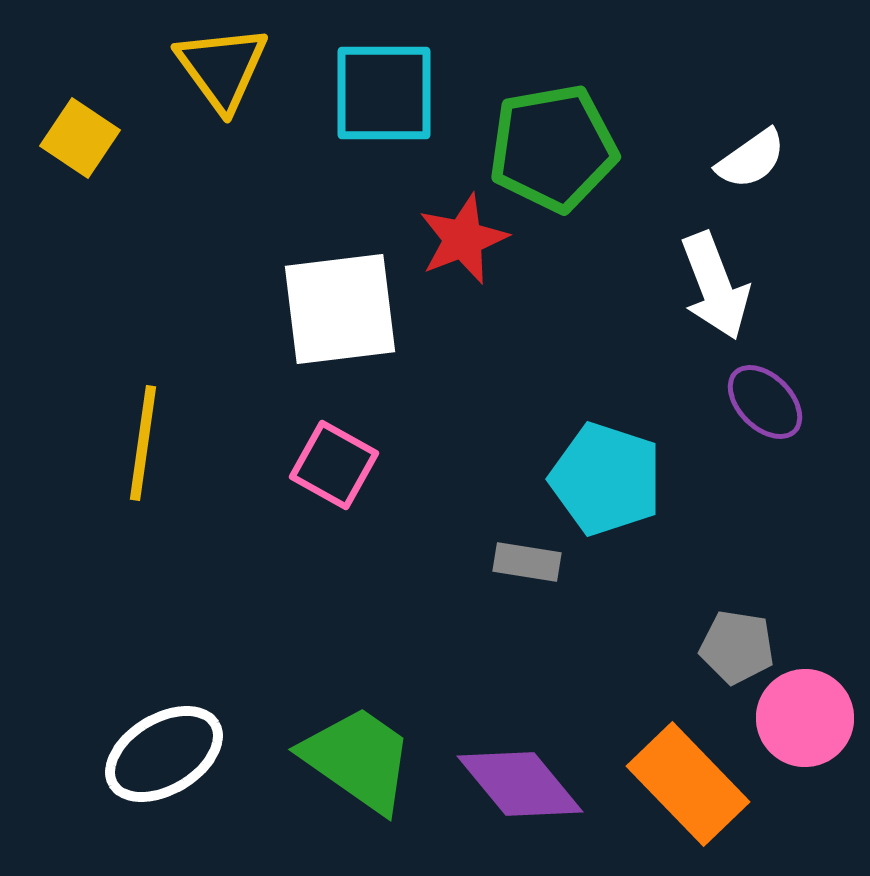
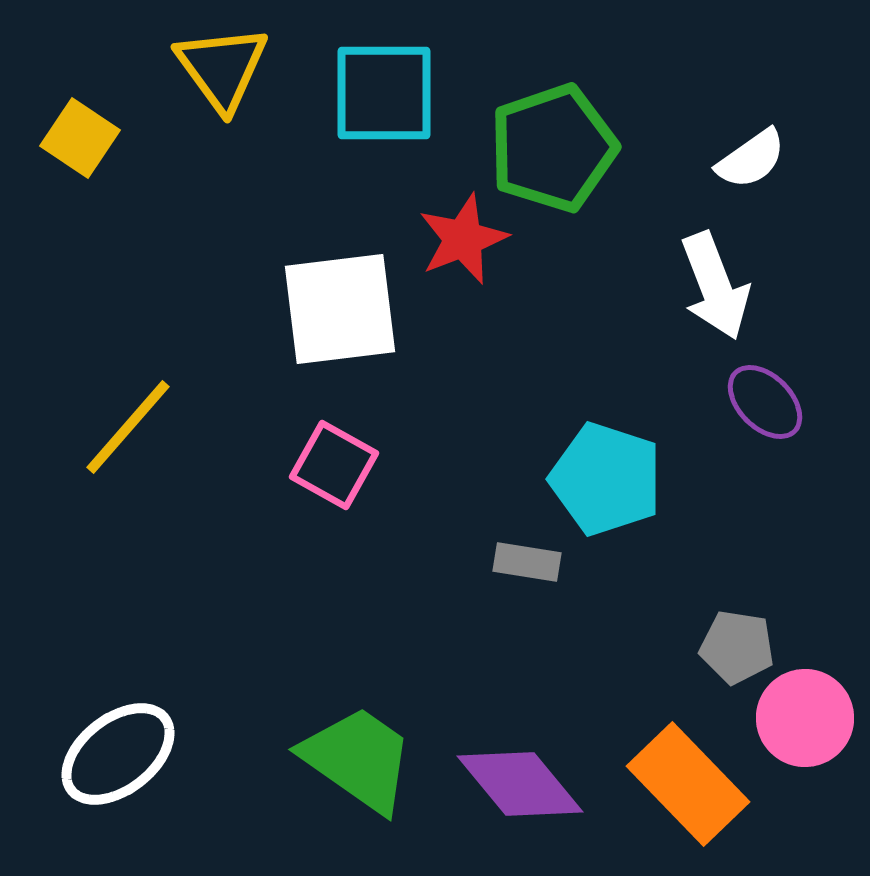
green pentagon: rotated 9 degrees counterclockwise
yellow line: moved 15 px left, 16 px up; rotated 33 degrees clockwise
white ellipse: moved 46 px left; rotated 7 degrees counterclockwise
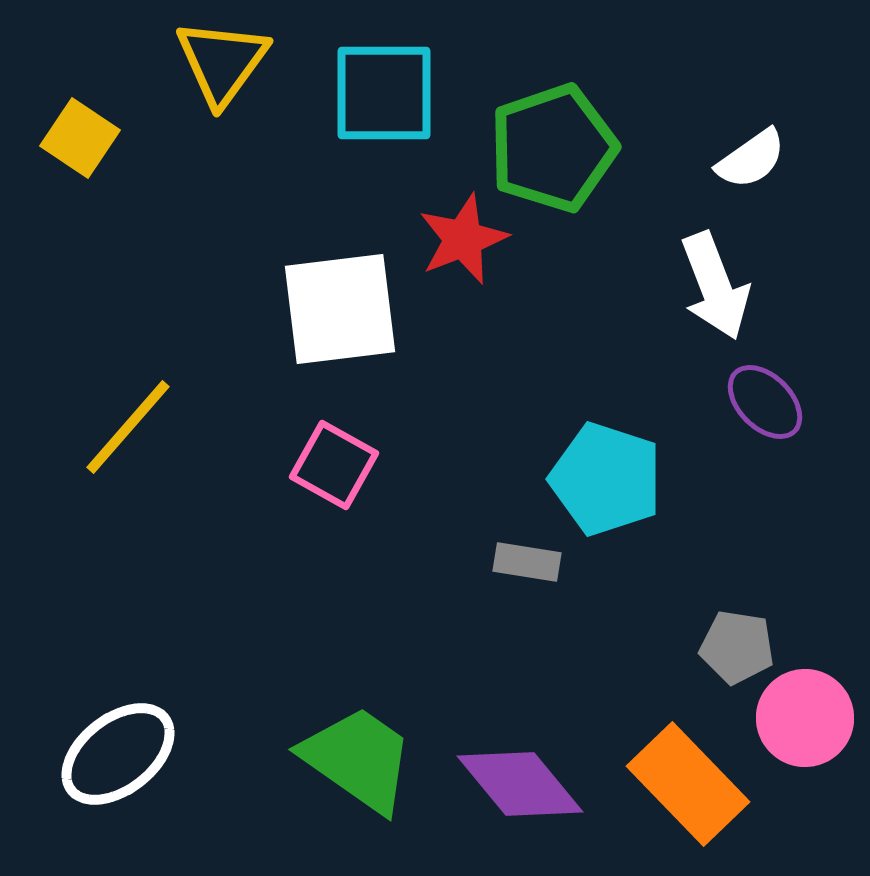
yellow triangle: moved 6 px up; rotated 12 degrees clockwise
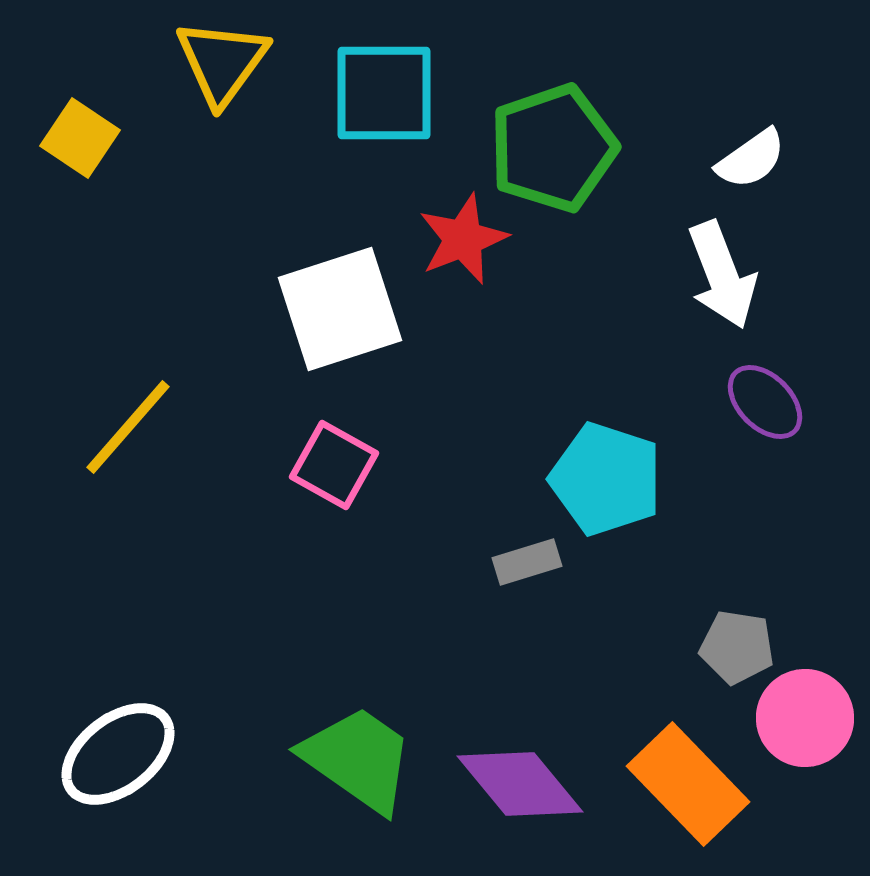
white arrow: moved 7 px right, 11 px up
white square: rotated 11 degrees counterclockwise
gray rectangle: rotated 26 degrees counterclockwise
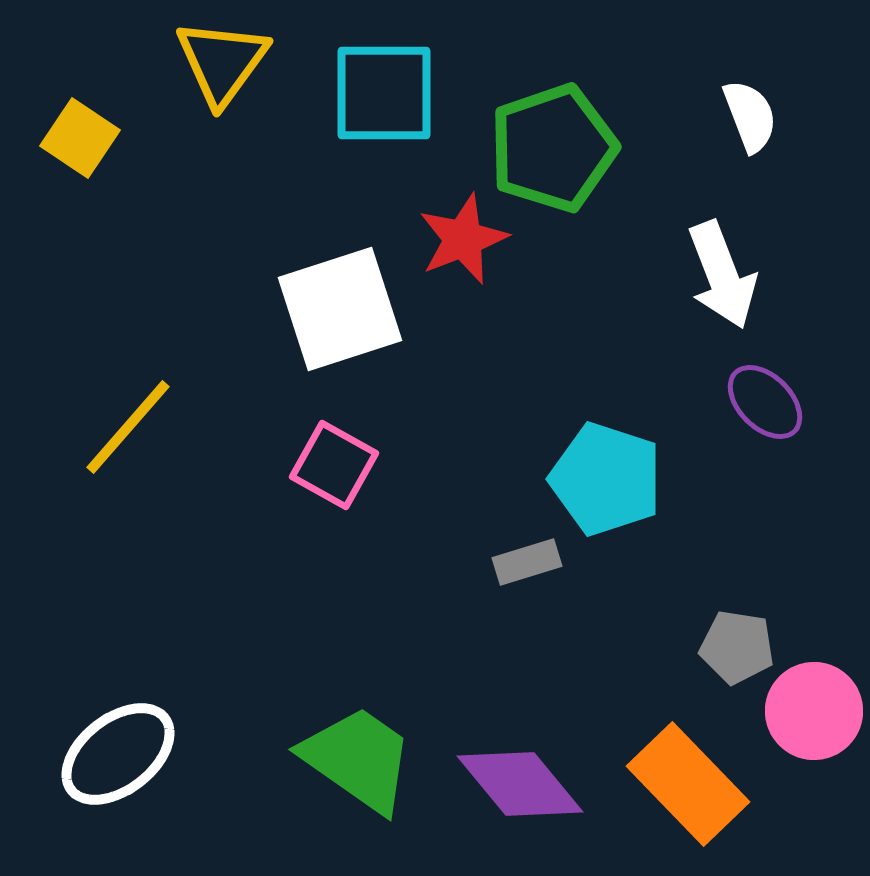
white semicircle: moved 1 px left, 43 px up; rotated 76 degrees counterclockwise
pink circle: moved 9 px right, 7 px up
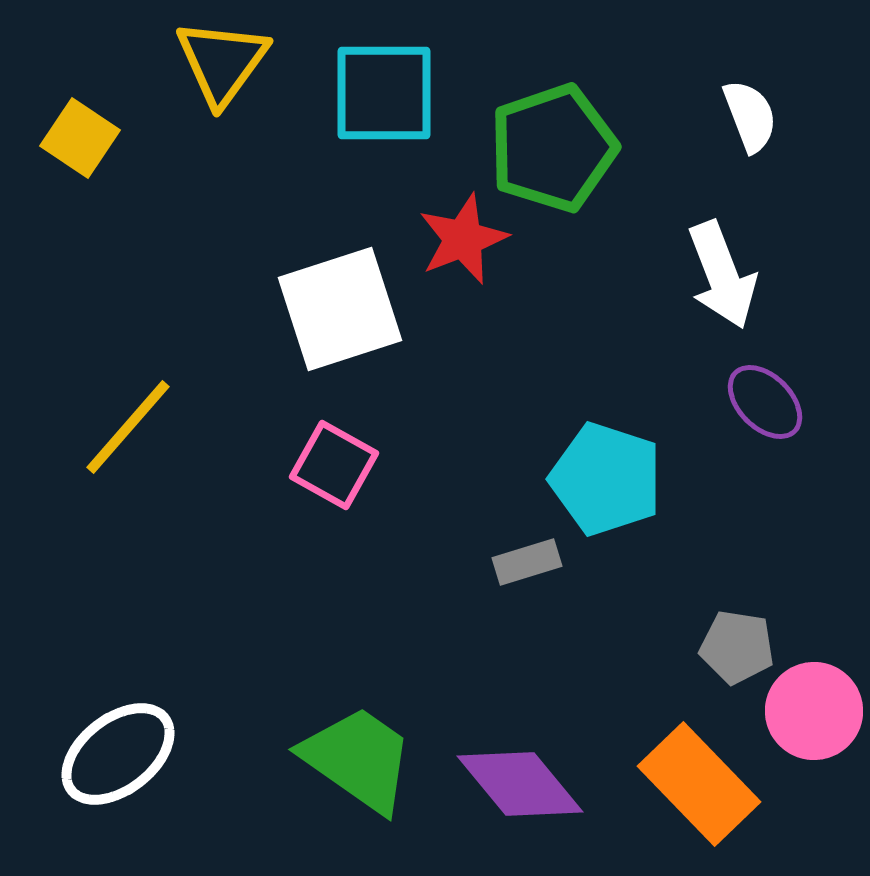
orange rectangle: moved 11 px right
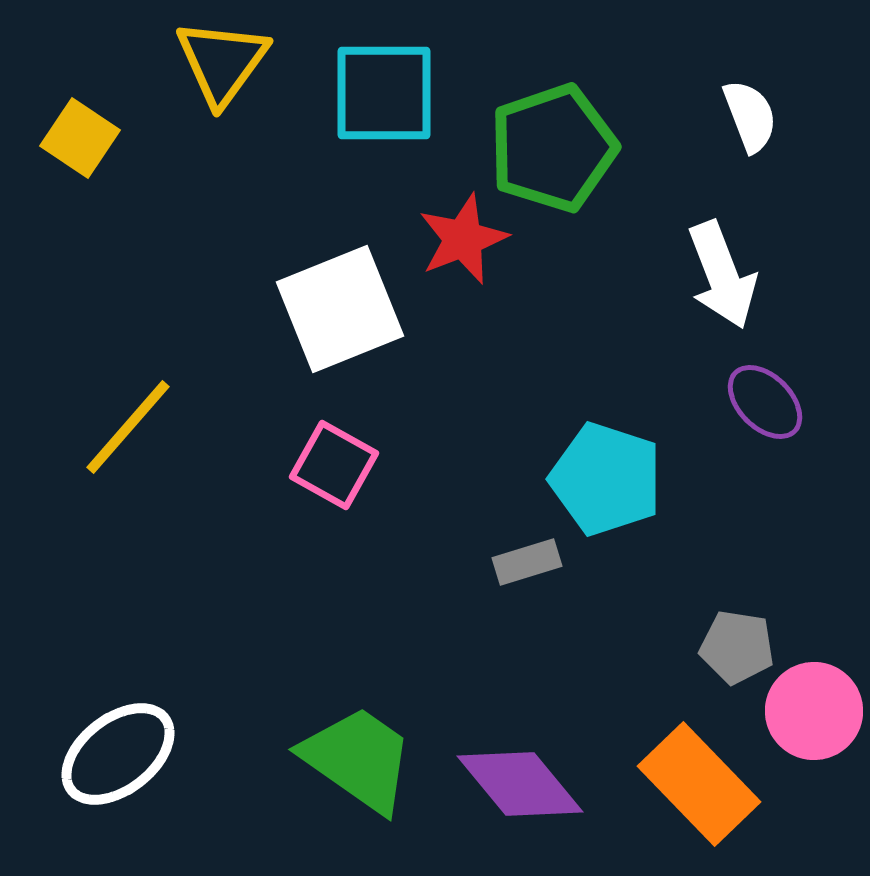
white square: rotated 4 degrees counterclockwise
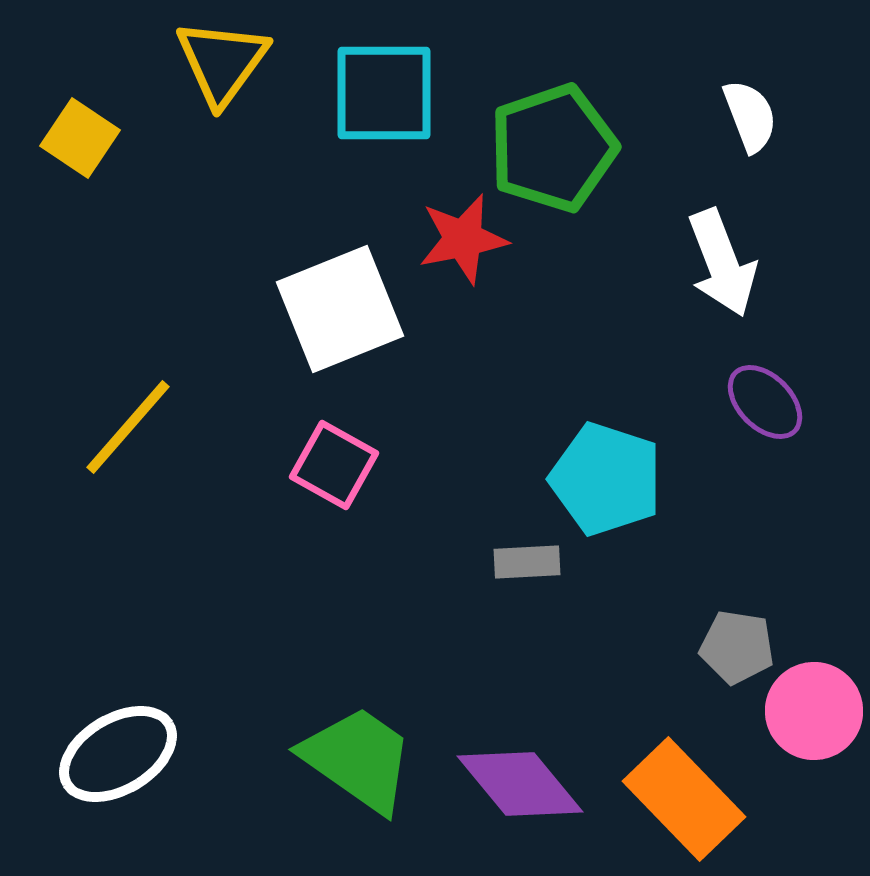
red star: rotated 10 degrees clockwise
white arrow: moved 12 px up
gray rectangle: rotated 14 degrees clockwise
white ellipse: rotated 7 degrees clockwise
orange rectangle: moved 15 px left, 15 px down
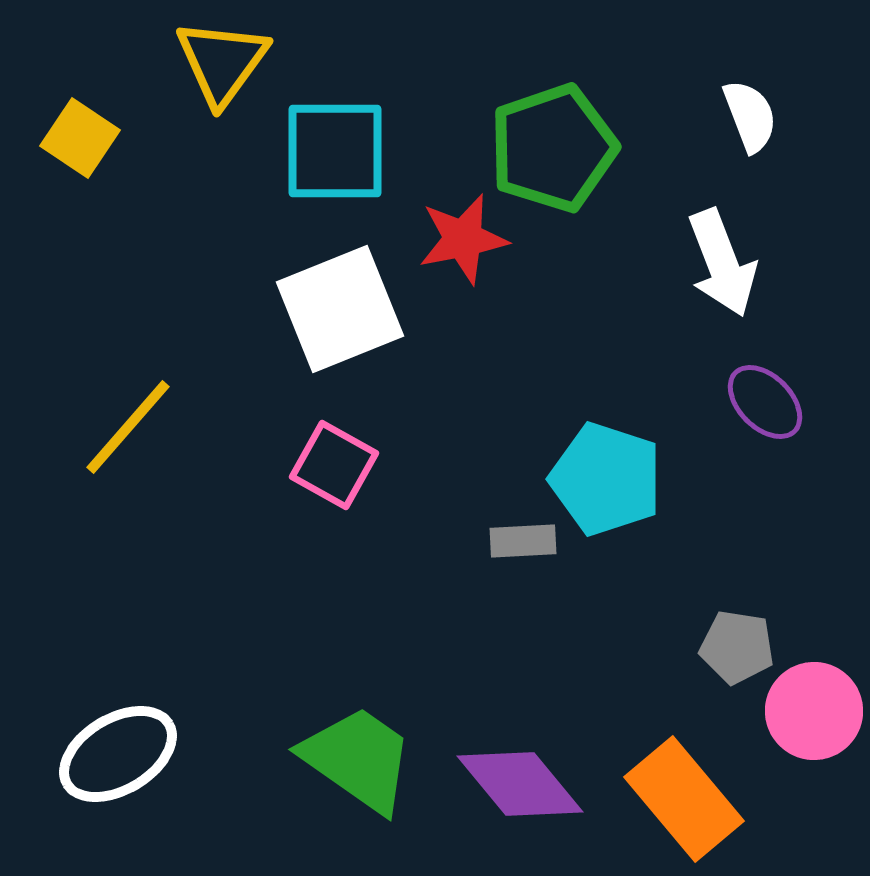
cyan square: moved 49 px left, 58 px down
gray rectangle: moved 4 px left, 21 px up
orange rectangle: rotated 4 degrees clockwise
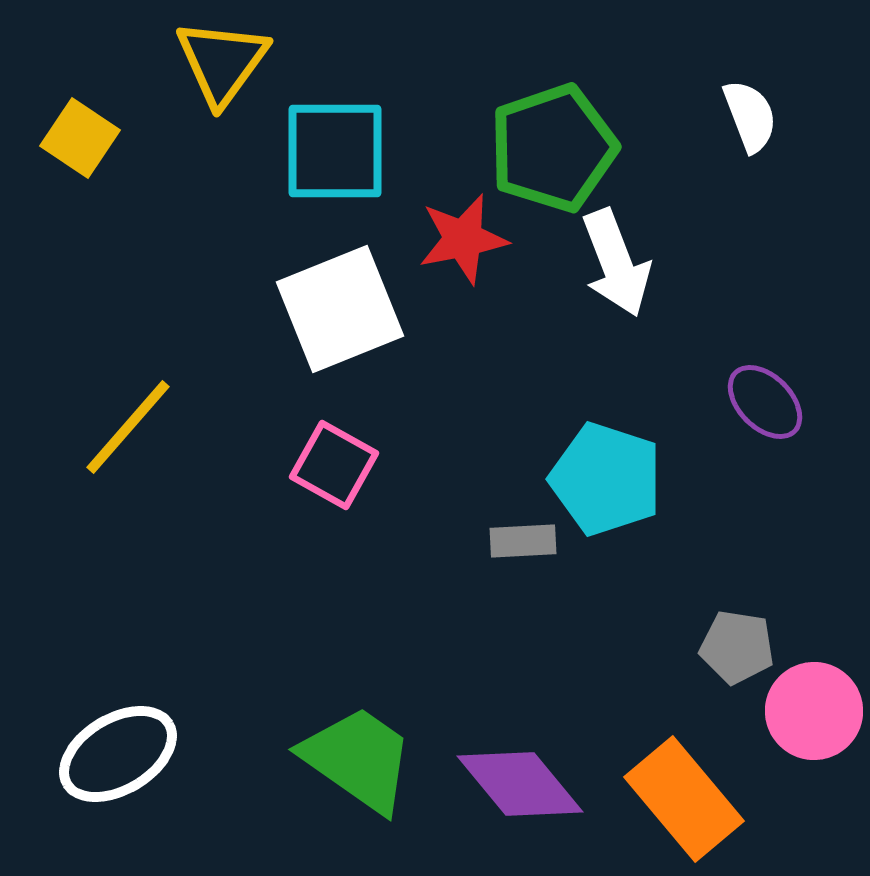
white arrow: moved 106 px left
